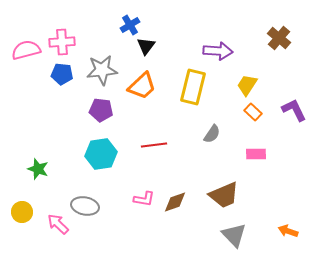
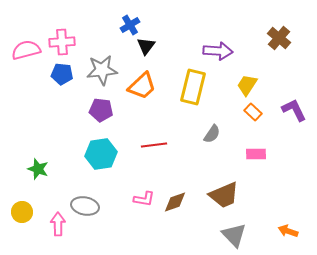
pink arrow: rotated 45 degrees clockwise
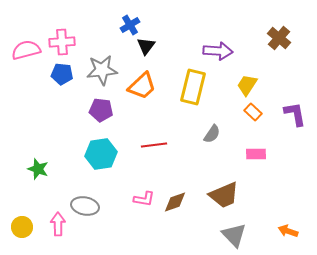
purple L-shape: moved 1 px right, 4 px down; rotated 16 degrees clockwise
yellow circle: moved 15 px down
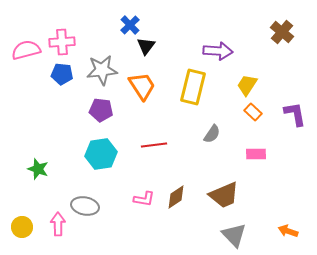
blue cross: rotated 12 degrees counterclockwise
brown cross: moved 3 px right, 6 px up
orange trapezoid: rotated 80 degrees counterclockwise
brown diamond: moved 1 px right, 5 px up; rotated 15 degrees counterclockwise
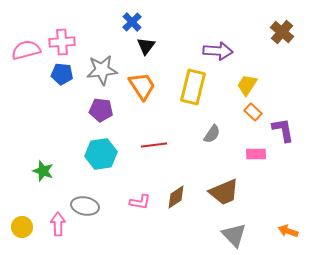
blue cross: moved 2 px right, 3 px up
purple L-shape: moved 12 px left, 16 px down
green star: moved 5 px right, 2 px down
brown trapezoid: moved 3 px up
pink L-shape: moved 4 px left, 3 px down
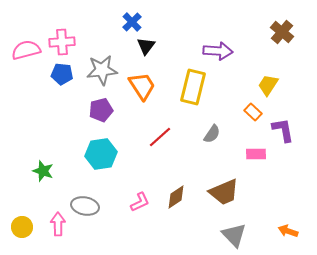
yellow trapezoid: moved 21 px right
purple pentagon: rotated 20 degrees counterclockwise
red line: moved 6 px right, 8 px up; rotated 35 degrees counterclockwise
pink L-shape: rotated 35 degrees counterclockwise
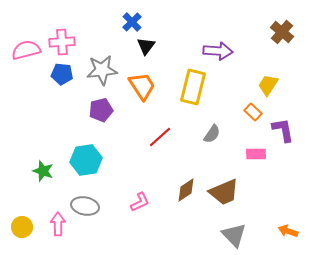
cyan hexagon: moved 15 px left, 6 px down
brown diamond: moved 10 px right, 7 px up
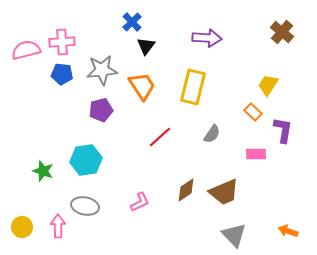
purple arrow: moved 11 px left, 13 px up
purple L-shape: rotated 20 degrees clockwise
pink arrow: moved 2 px down
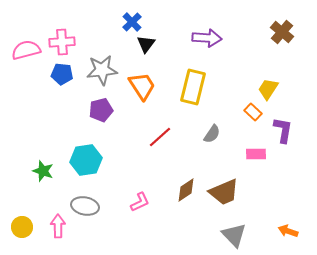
black triangle: moved 2 px up
yellow trapezoid: moved 4 px down
